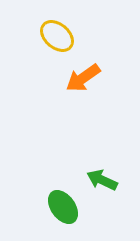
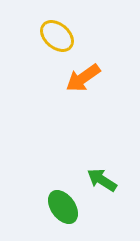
green arrow: rotated 8 degrees clockwise
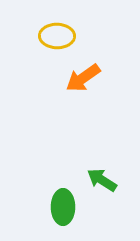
yellow ellipse: rotated 40 degrees counterclockwise
green ellipse: rotated 36 degrees clockwise
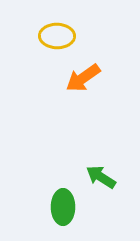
green arrow: moved 1 px left, 3 px up
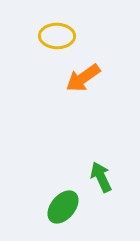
green arrow: rotated 32 degrees clockwise
green ellipse: rotated 40 degrees clockwise
